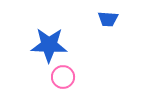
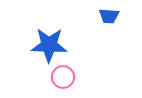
blue trapezoid: moved 1 px right, 3 px up
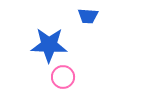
blue trapezoid: moved 21 px left
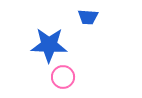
blue trapezoid: moved 1 px down
